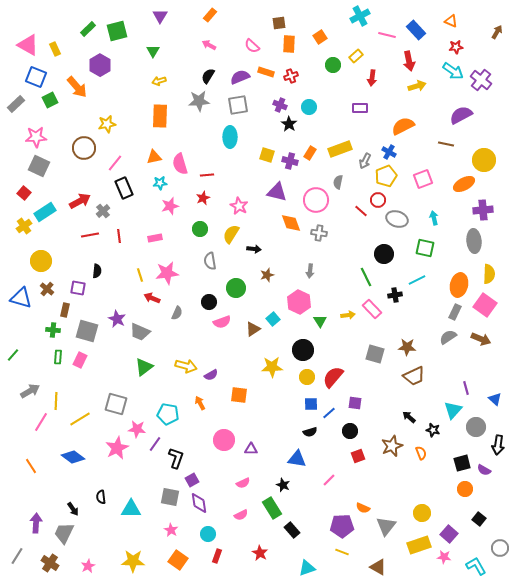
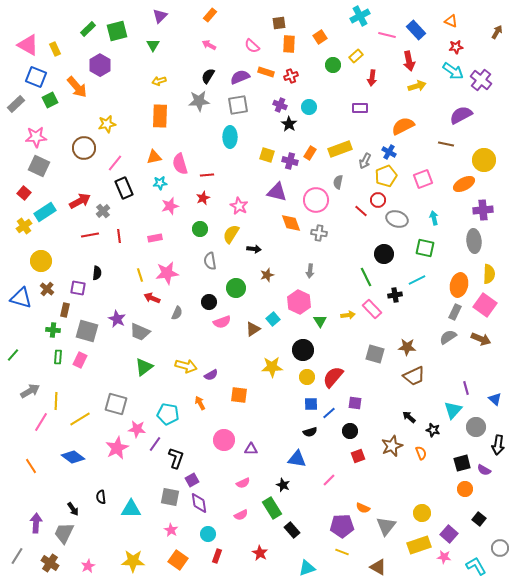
purple triangle at (160, 16): rotated 14 degrees clockwise
green triangle at (153, 51): moved 6 px up
black semicircle at (97, 271): moved 2 px down
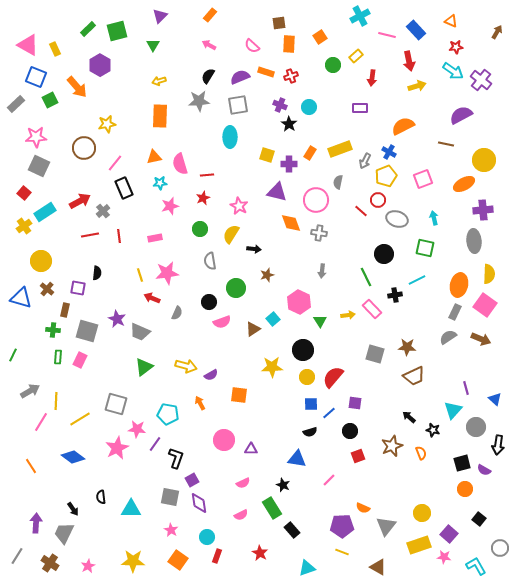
purple cross at (290, 161): moved 1 px left, 3 px down; rotated 14 degrees counterclockwise
gray arrow at (310, 271): moved 12 px right
green line at (13, 355): rotated 16 degrees counterclockwise
cyan circle at (208, 534): moved 1 px left, 3 px down
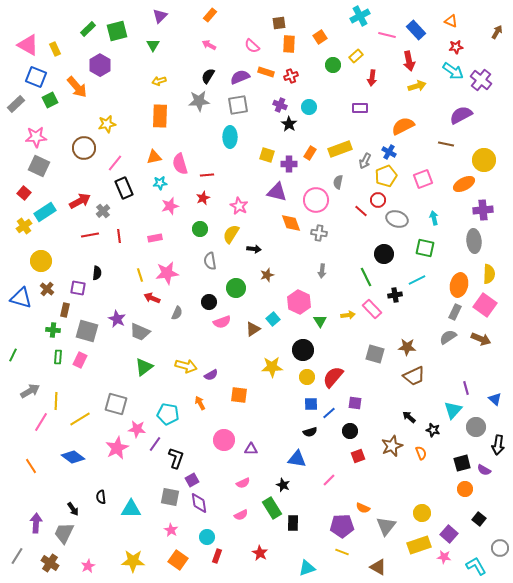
black rectangle at (292, 530): moved 1 px right, 7 px up; rotated 42 degrees clockwise
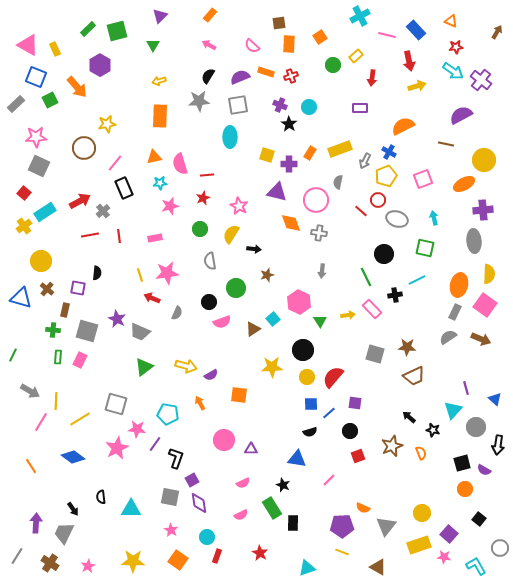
gray arrow at (30, 391): rotated 60 degrees clockwise
